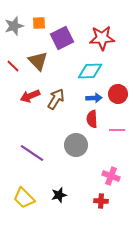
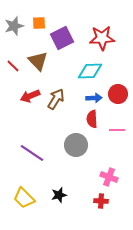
pink cross: moved 2 px left, 1 px down
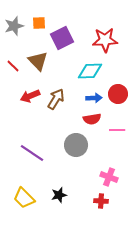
red star: moved 3 px right, 2 px down
red semicircle: rotated 96 degrees counterclockwise
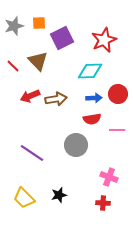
red star: moved 1 px left; rotated 20 degrees counterclockwise
brown arrow: rotated 50 degrees clockwise
red cross: moved 2 px right, 2 px down
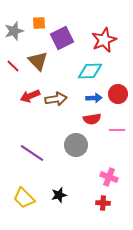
gray star: moved 5 px down
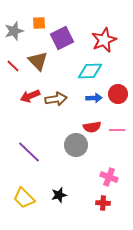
red semicircle: moved 8 px down
purple line: moved 3 px left, 1 px up; rotated 10 degrees clockwise
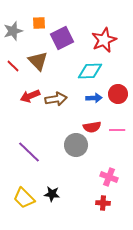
gray star: moved 1 px left
black star: moved 7 px left, 1 px up; rotated 21 degrees clockwise
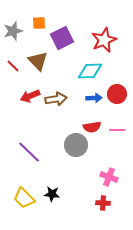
red circle: moved 1 px left
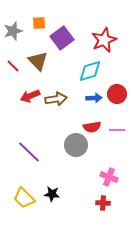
purple square: rotated 10 degrees counterclockwise
cyan diamond: rotated 15 degrees counterclockwise
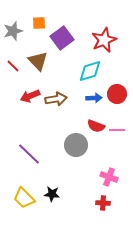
red semicircle: moved 4 px right, 1 px up; rotated 30 degrees clockwise
purple line: moved 2 px down
